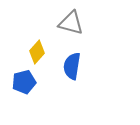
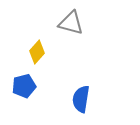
blue semicircle: moved 9 px right, 33 px down
blue pentagon: moved 4 px down
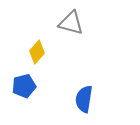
blue semicircle: moved 3 px right
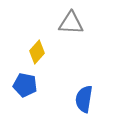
gray triangle: rotated 12 degrees counterclockwise
blue pentagon: moved 1 px right, 1 px up; rotated 25 degrees clockwise
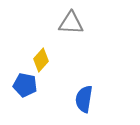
yellow diamond: moved 4 px right, 8 px down
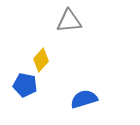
gray triangle: moved 2 px left, 2 px up; rotated 8 degrees counterclockwise
blue semicircle: rotated 64 degrees clockwise
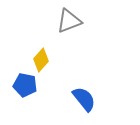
gray triangle: rotated 16 degrees counterclockwise
blue semicircle: rotated 68 degrees clockwise
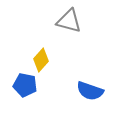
gray triangle: rotated 36 degrees clockwise
blue semicircle: moved 6 px right, 8 px up; rotated 148 degrees clockwise
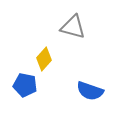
gray triangle: moved 4 px right, 6 px down
yellow diamond: moved 3 px right, 1 px up
